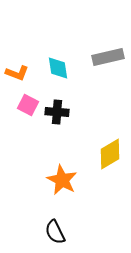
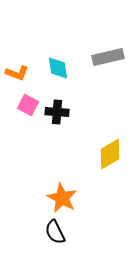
orange star: moved 18 px down
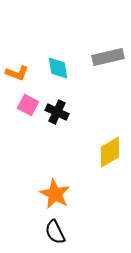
black cross: rotated 20 degrees clockwise
yellow diamond: moved 2 px up
orange star: moved 7 px left, 4 px up
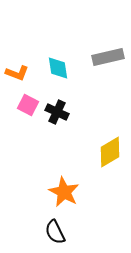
orange star: moved 9 px right, 2 px up
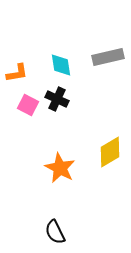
cyan diamond: moved 3 px right, 3 px up
orange L-shape: rotated 30 degrees counterclockwise
black cross: moved 13 px up
orange star: moved 4 px left, 24 px up
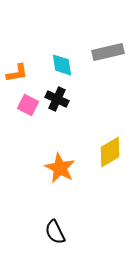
gray rectangle: moved 5 px up
cyan diamond: moved 1 px right
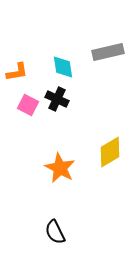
cyan diamond: moved 1 px right, 2 px down
orange L-shape: moved 1 px up
